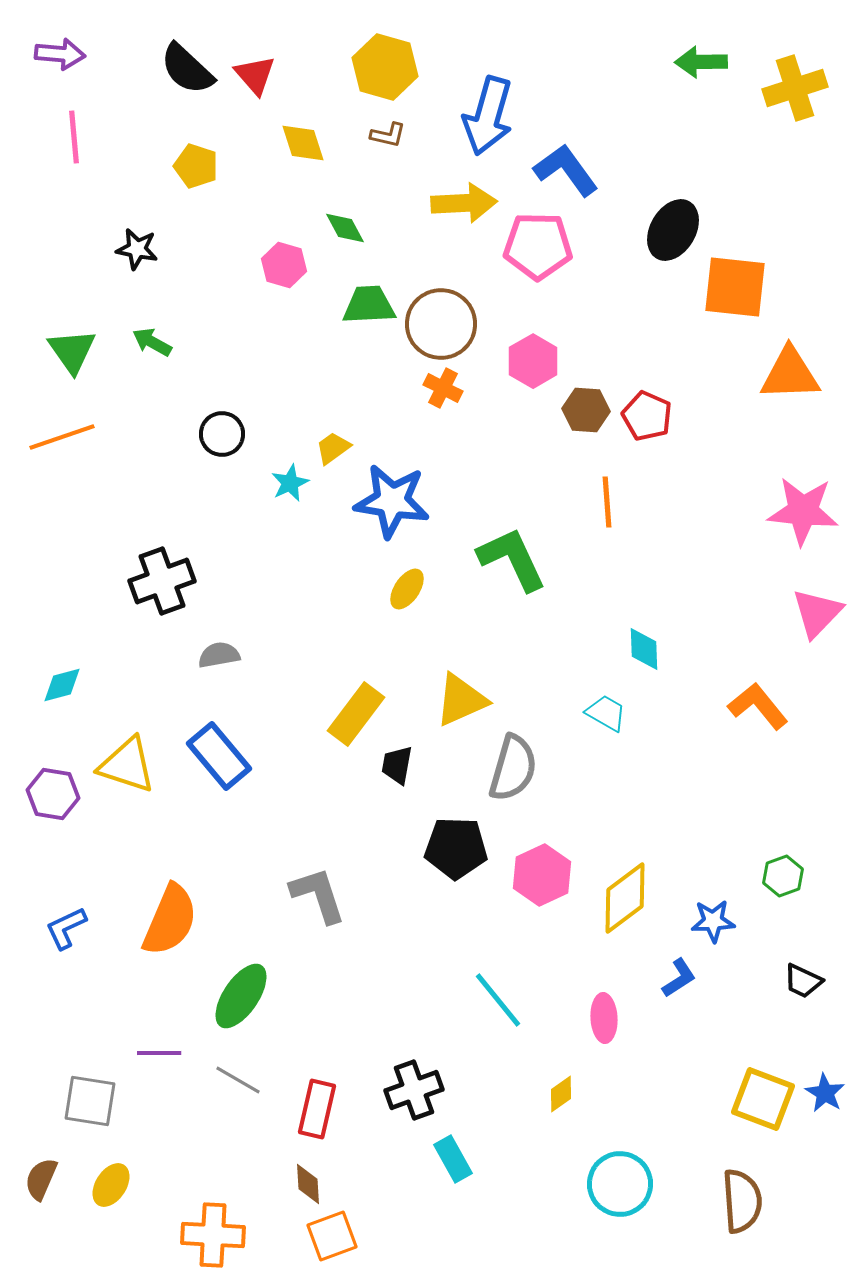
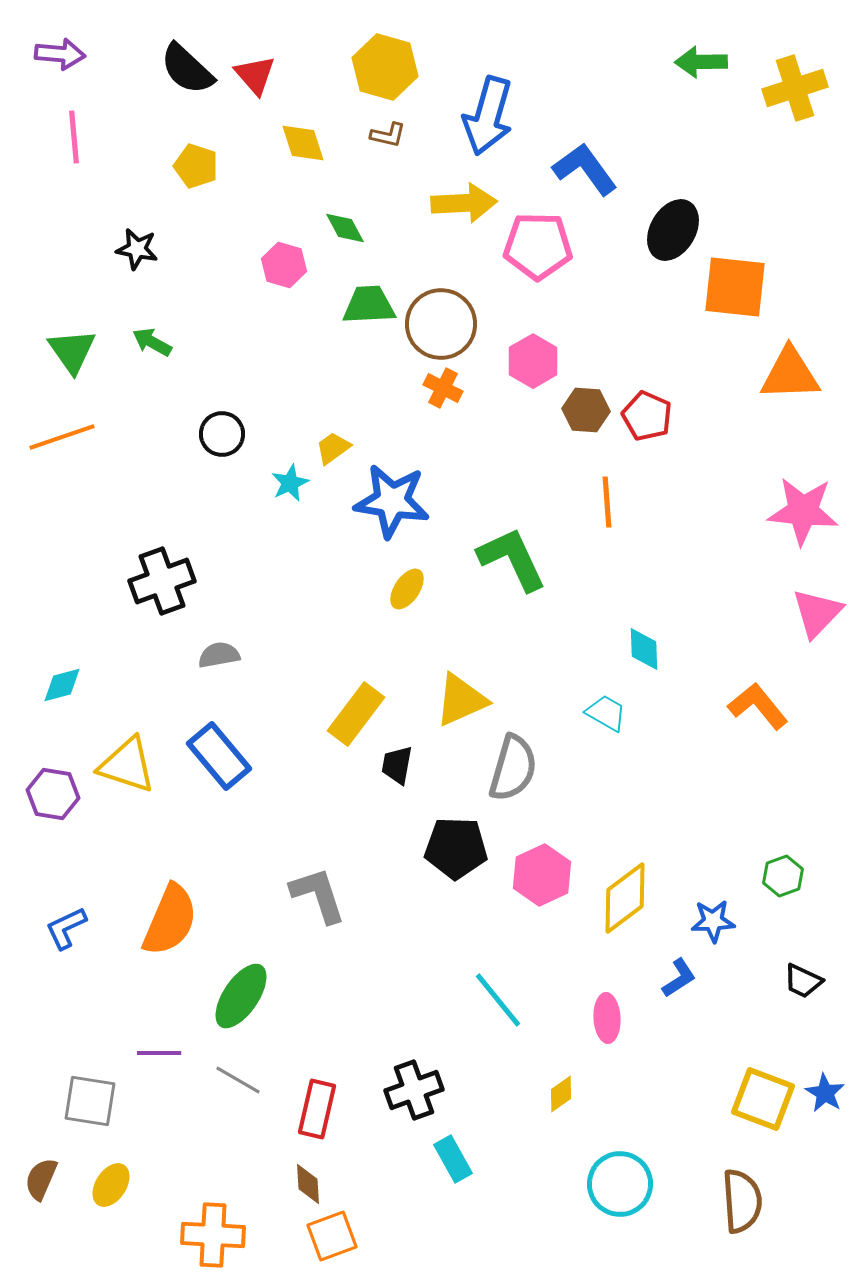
blue L-shape at (566, 170): moved 19 px right, 1 px up
pink ellipse at (604, 1018): moved 3 px right
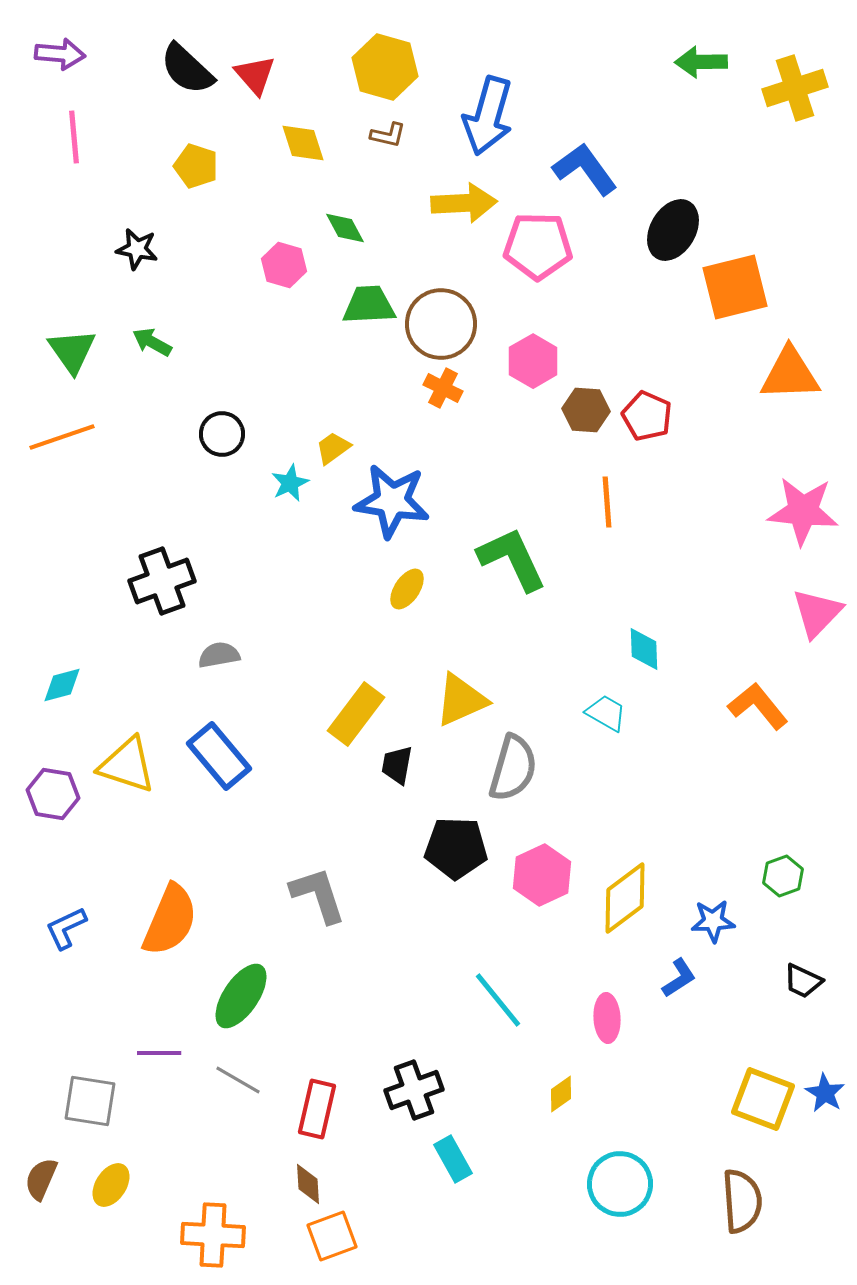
orange square at (735, 287): rotated 20 degrees counterclockwise
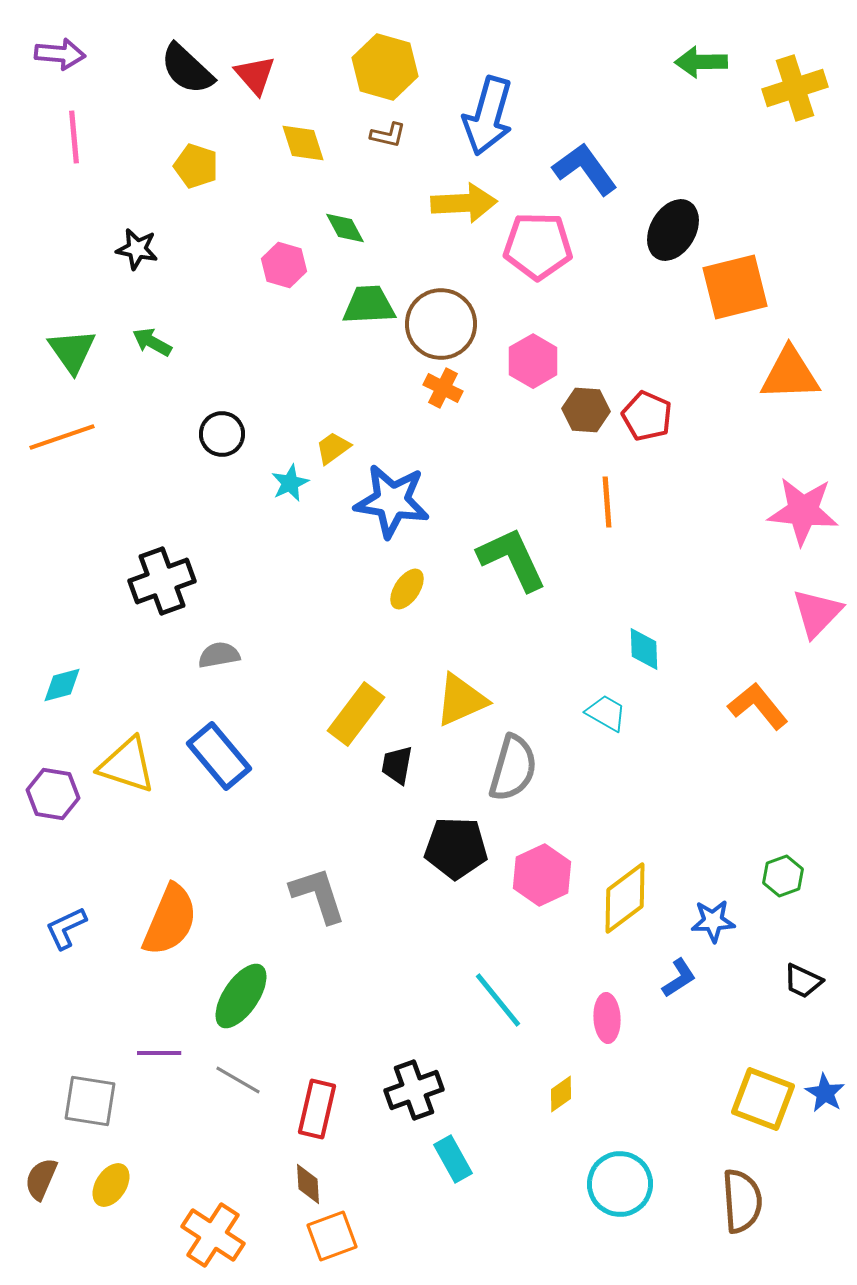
orange cross at (213, 1235): rotated 30 degrees clockwise
